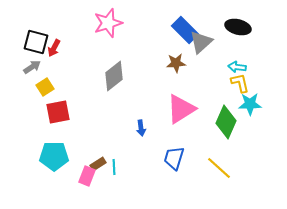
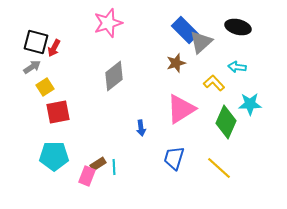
brown star: rotated 12 degrees counterclockwise
yellow L-shape: moved 26 px left; rotated 30 degrees counterclockwise
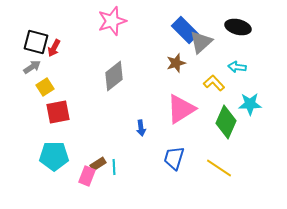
pink star: moved 4 px right, 2 px up
yellow line: rotated 8 degrees counterclockwise
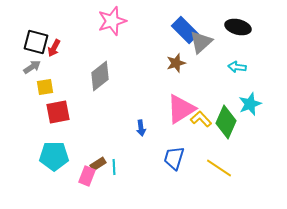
gray diamond: moved 14 px left
yellow L-shape: moved 13 px left, 36 px down
yellow square: rotated 24 degrees clockwise
cyan star: rotated 20 degrees counterclockwise
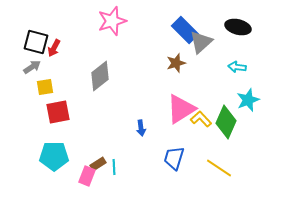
cyan star: moved 2 px left, 4 px up
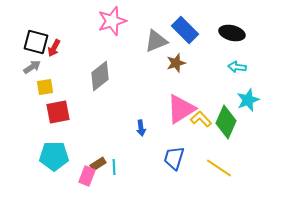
black ellipse: moved 6 px left, 6 px down
gray triangle: moved 45 px left, 1 px up; rotated 20 degrees clockwise
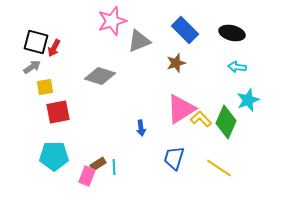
gray triangle: moved 17 px left
gray diamond: rotated 56 degrees clockwise
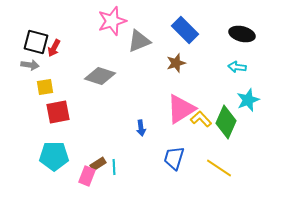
black ellipse: moved 10 px right, 1 px down
gray arrow: moved 2 px left, 2 px up; rotated 42 degrees clockwise
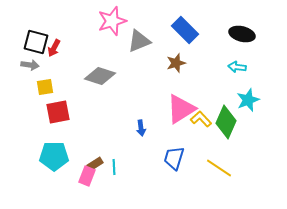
brown rectangle: moved 3 px left
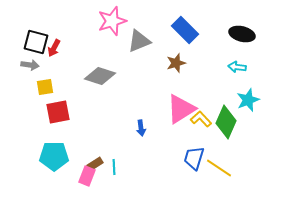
blue trapezoid: moved 20 px right
